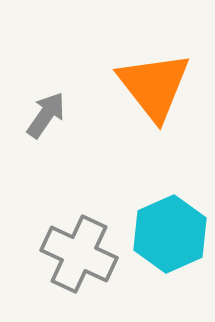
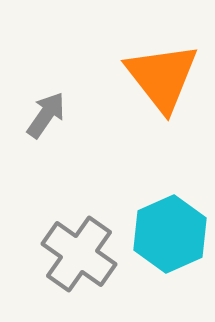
orange triangle: moved 8 px right, 9 px up
gray cross: rotated 10 degrees clockwise
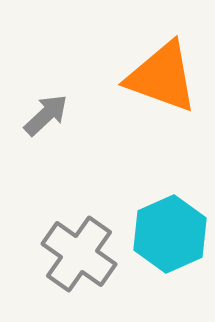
orange triangle: rotated 32 degrees counterclockwise
gray arrow: rotated 12 degrees clockwise
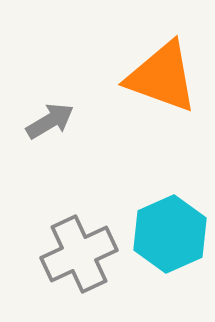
gray arrow: moved 4 px right, 6 px down; rotated 12 degrees clockwise
gray cross: rotated 30 degrees clockwise
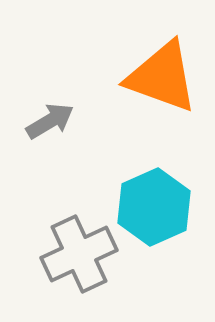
cyan hexagon: moved 16 px left, 27 px up
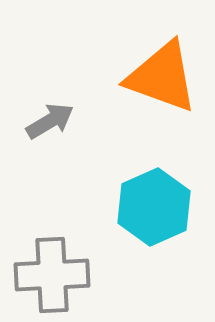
gray cross: moved 27 px left, 21 px down; rotated 22 degrees clockwise
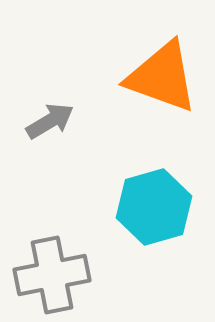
cyan hexagon: rotated 8 degrees clockwise
gray cross: rotated 8 degrees counterclockwise
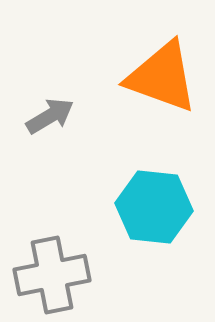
gray arrow: moved 5 px up
cyan hexagon: rotated 22 degrees clockwise
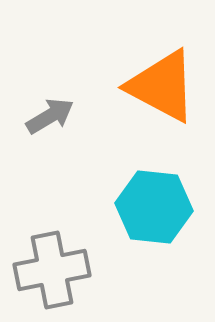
orange triangle: moved 9 px down; rotated 8 degrees clockwise
gray cross: moved 5 px up
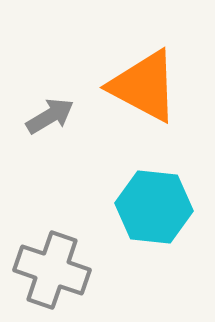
orange triangle: moved 18 px left
gray cross: rotated 30 degrees clockwise
